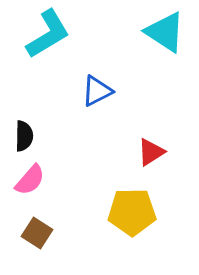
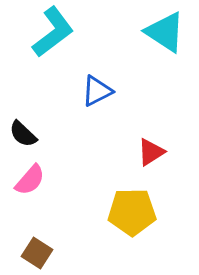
cyan L-shape: moved 5 px right, 2 px up; rotated 6 degrees counterclockwise
black semicircle: moved 1 px left, 2 px up; rotated 132 degrees clockwise
brown square: moved 20 px down
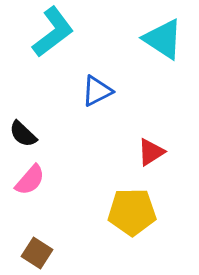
cyan triangle: moved 2 px left, 7 px down
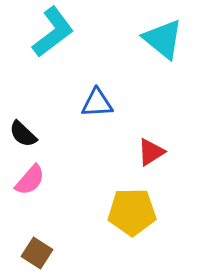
cyan triangle: rotated 6 degrees clockwise
blue triangle: moved 12 px down; rotated 24 degrees clockwise
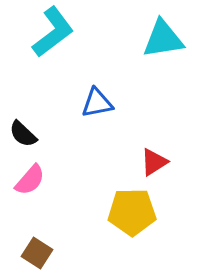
cyan triangle: rotated 48 degrees counterclockwise
blue triangle: rotated 8 degrees counterclockwise
red triangle: moved 3 px right, 10 px down
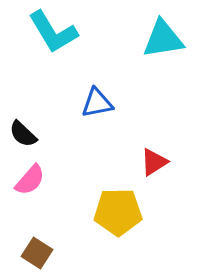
cyan L-shape: rotated 96 degrees clockwise
yellow pentagon: moved 14 px left
